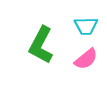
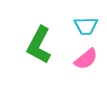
green L-shape: moved 2 px left
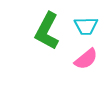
green L-shape: moved 8 px right, 14 px up
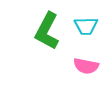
pink semicircle: moved 7 px down; rotated 50 degrees clockwise
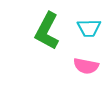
cyan trapezoid: moved 3 px right, 2 px down
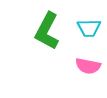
pink semicircle: moved 2 px right
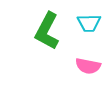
cyan trapezoid: moved 5 px up
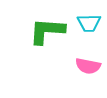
green L-shape: rotated 66 degrees clockwise
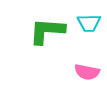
pink semicircle: moved 1 px left, 6 px down
